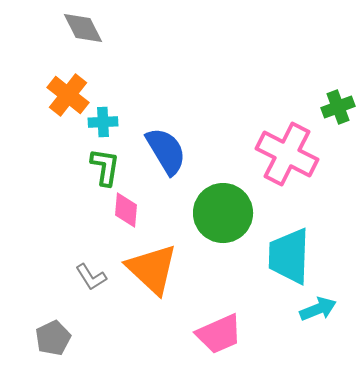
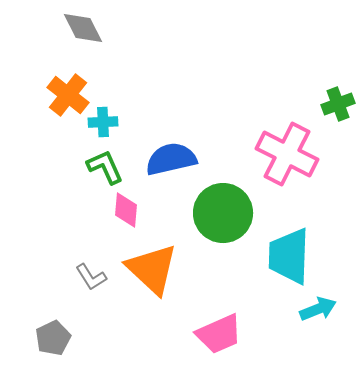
green cross: moved 3 px up
blue semicircle: moved 5 px right, 8 px down; rotated 72 degrees counterclockwise
green L-shape: rotated 33 degrees counterclockwise
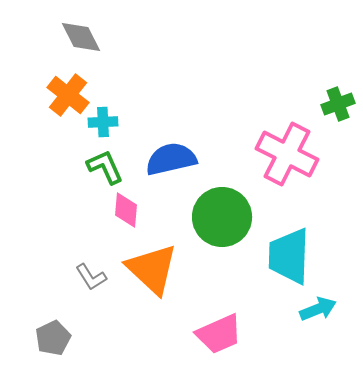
gray diamond: moved 2 px left, 9 px down
green circle: moved 1 px left, 4 px down
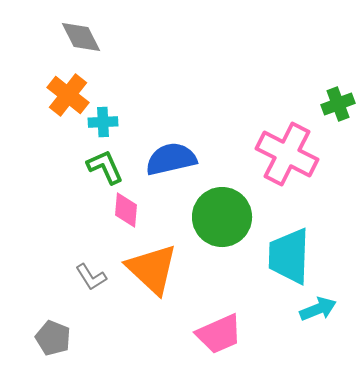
gray pentagon: rotated 24 degrees counterclockwise
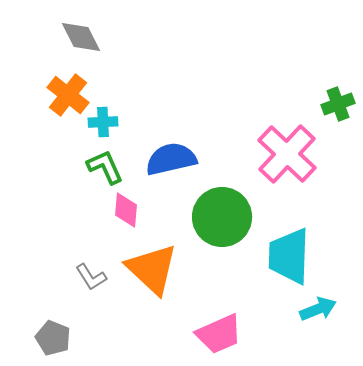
pink cross: rotated 16 degrees clockwise
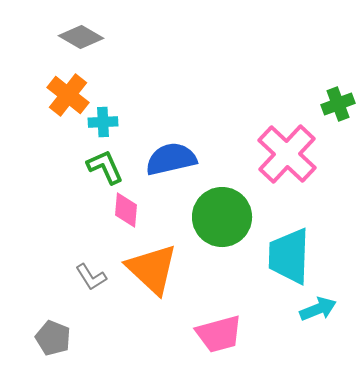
gray diamond: rotated 33 degrees counterclockwise
pink trapezoid: rotated 9 degrees clockwise
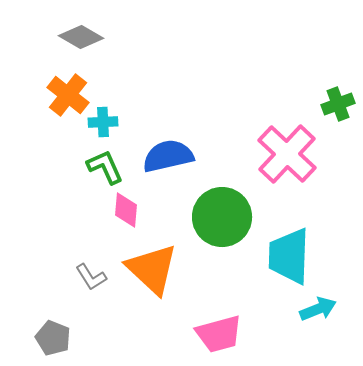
blue semicircle: moved 3 px left, 3 px up
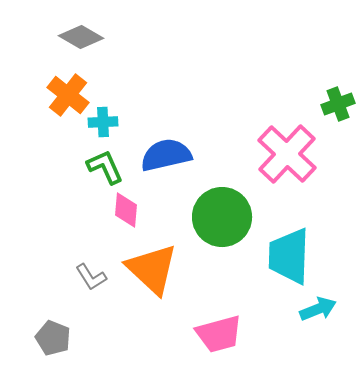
blue semicircle: moved 2 px left, 1 px up
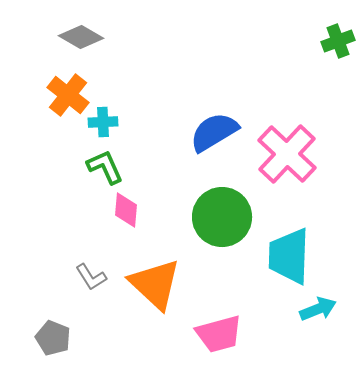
green cross: moved 63 px up
blue semicircle: moved 48 px right, 23 px up; rotated 18 degrees counterclockwise
orange triangle: moved 3 px right, 15 px down
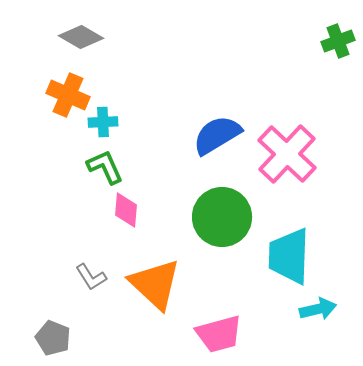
orange cross: rotated 15 degrees counterclockwise
blue semicircle: moved 3 px right, 3 px down
cyan arrow: rotated 9 degrees clockwise
